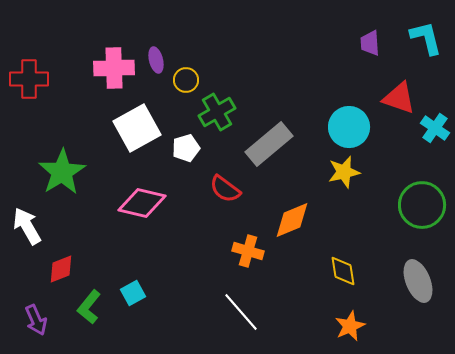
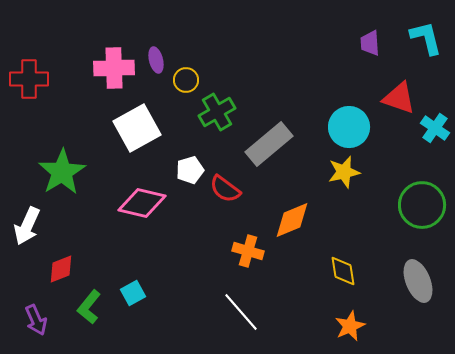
white pentagon: moved 4 px right, 22 px down
white arrow: rotated 126 degrees counterclockwise
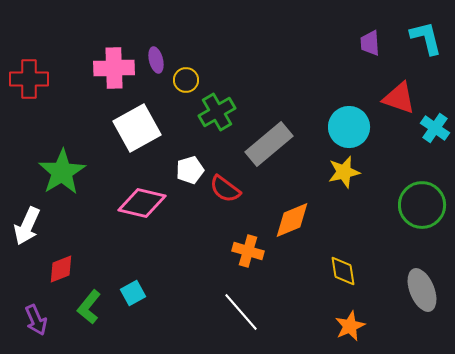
gray ellipse: moved 4 px right, 9 px down
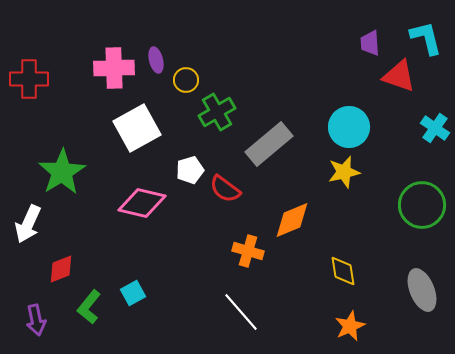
red triangle: moved 22 px up
white arrow: moved 1 px right, 2 px up
purple arrow: rotated 12 degrees clockwise
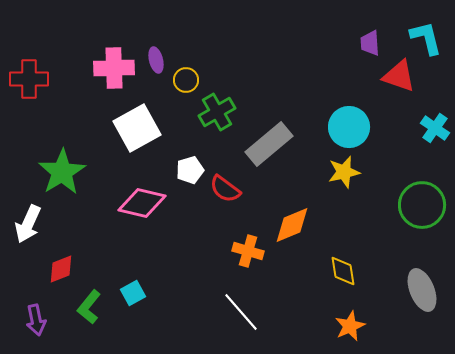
orange diamond: moved 5 px down
